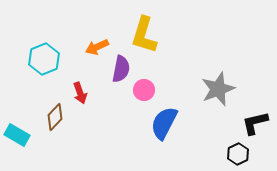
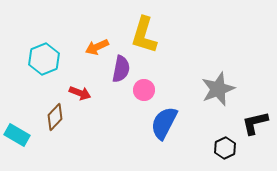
red arrow: rotated 50 degrees counterclockwise
black hexagon: moved 13 px left, 6 px up
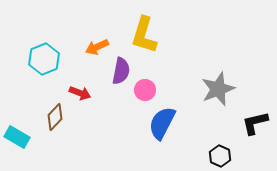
purple semicircle: moved 2 px down
pink circle: moved 1 px right
blue semicircle: moved 2 px left
cyan rectangle: moved 2 px down
black hexagon: moved 5 px left, 8 px down; rotated 10 degrees counterclockwise
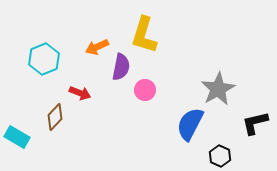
purple semicircle: moved 4 px up
gray star: rotated 8 degrees counterclockwise
blue semicircle: moved 28 px right, 1 px down
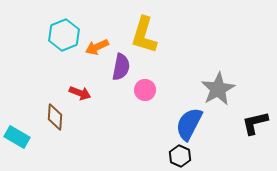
cyan hexagon: moved 20 px right, 24 px up
brown diamond: rotated 40 degrees counterclockwise
blue semicircle: moved 1 px left
black hexagon: moved 40 px left
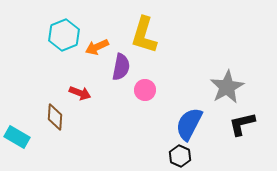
gray star: moved 9 px right, 2 px up
black L-shape: moved 13 px left, 1 px down
